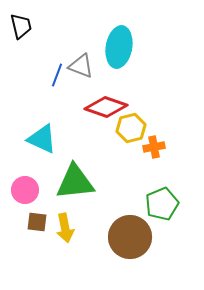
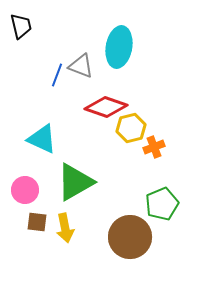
orange cross: rotated 10 degrees counterclockwise
green triangle: rotated 24 degrees counterclockwise
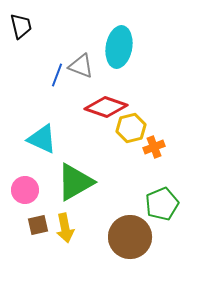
brown square: moved 1 px right, 3 px down; rotated 20 degrees counterclockwise
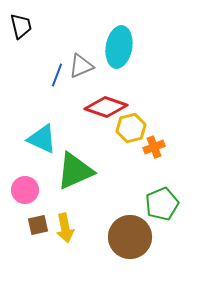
gray triangle: rotated 44 degrees counterclockwise
green triangle: moved 11 px up; rotated 6 degrees clockwise
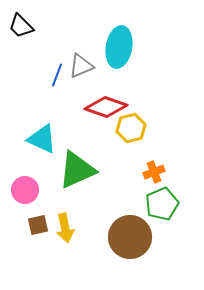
black trapezoid: rotated 148 degrees clockwise
orange cross: moved 25 px down
green triangle: moved 2 px right, 1 px up
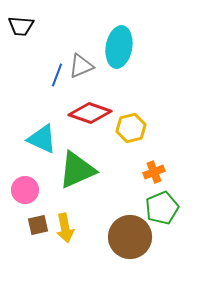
black trapezoid: rotated 40 degrees counterclockwise
red diamond: moved 16 px left, 6 px down
green pentagon: moved 4 px down
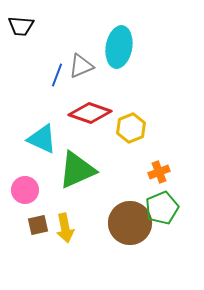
yellow hexagon: rotated 8 degrees counterclockwise
orange cross: moved 5 px right
brown circle: moved 14 px up
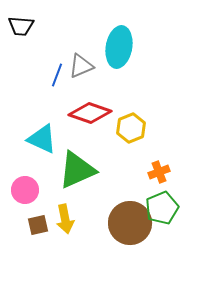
yellow arrow: moved 9 px up
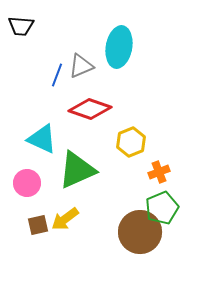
red diamond: moved 4 px up
yellow hexagon: moved 14 px down
pink circle: moved 2 px right, 7 px up
yellow arrow: rotated 64 degrees clockwise
brown circle: moved 10 px right, 9 px down
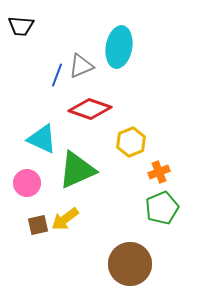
brown circle: moved 10 px left, 32 px down
